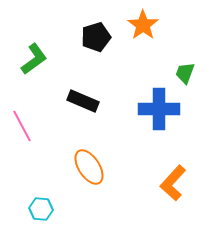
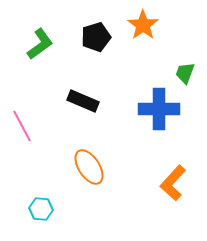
green L-shape: moved 6 px right, 15 px up
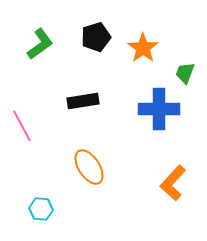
orange star: moved 23 px down
black rectangle: rotated 32 degrees counterclockwise
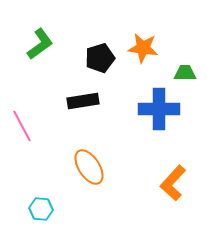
black pentagon: moved 4 px right, 21 px down
orange star: rotated 28 degrees counterclockwise
green trapezoid: rotated 70 degrees clockwise
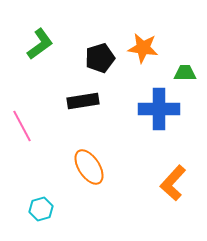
cyan hexagon: rotated 20 degrees counterclockwise
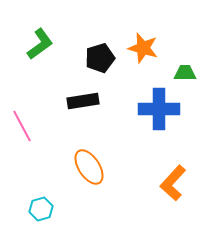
orange star: rotated 8 degrees clockwise
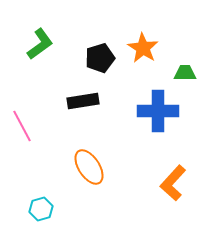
orange star: rotated 16 degrees clockwise
blue cross: moved 1 px left, 2 px down
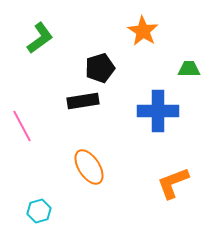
green L-shape: moved 6 px up
orange star: moved 17 px up
black pentagon: moved 10 px down
green trapezoid: moved 4 px right, 4 px up
orange L-shape: rotated 27 degrees clockwise
cyan hexagon: moved 2 px left, 2 px down
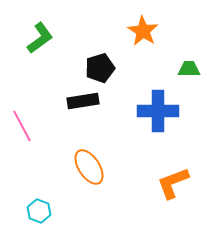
cyan hexagon: rotated 25 degrees counterclockwise
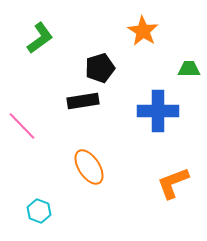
pink line: rotated 16 degrees counterclockwise
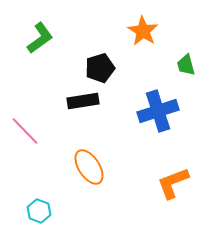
green trapezoid: moved 3 px left, 4 px up; rotated 105 degrees counterclockwise
blue cross: rotated 18 degrees counterclockwise
pink line: moved 3 px right, 5 px down
